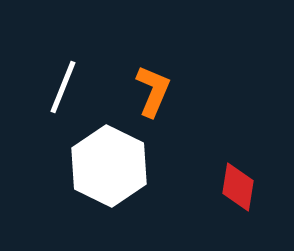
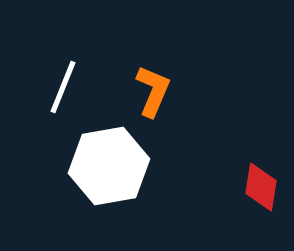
white hexagon: rotated 24 degrees clockwise
red diamond: moved 23 px right
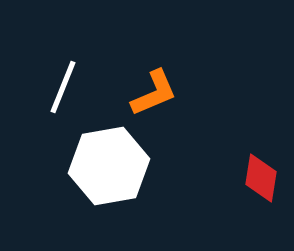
orange L-shape: moved 1 px right, 2 px down; rotated 44 degrees clockwise
red diamond: moved 9 px up
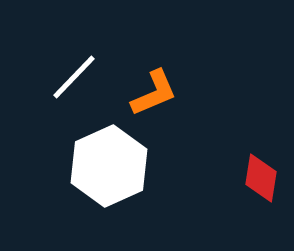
white line: moved 11 px right, 10 px up; rotated 22 degrees clockwise
white hexagon: rotated 14 degrees counterclockwise
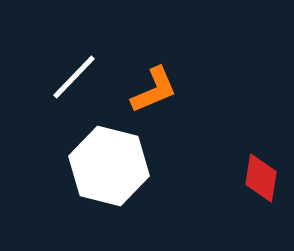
orange L-shape: moved 3 px up
white hexagon: rotated 22 degrees counterclockwise
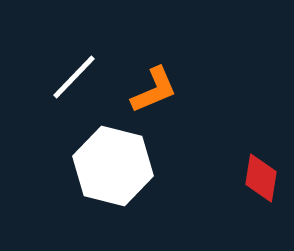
white hexagon: moved 4 px right
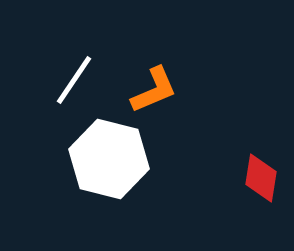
white line: moved 3 px down; rotated 10 degrees counterclockwise
white hexagon: moved 4 px left, 7 px up
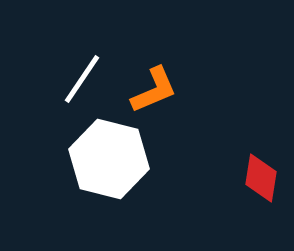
white line: moved 8 px right, 1 px up
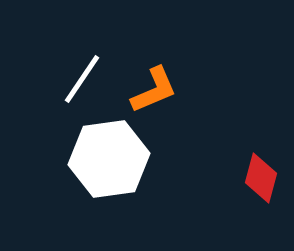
white hexagon: rotated 22 degrees counterclockwise
red diamond: rotated 6 degrees clockwise
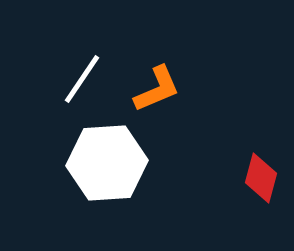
orange L-shape: moved 3 px right, 1 px up
white hexagon: moved 2 px left, 4 px down; rotated 4 degrees clockwise
